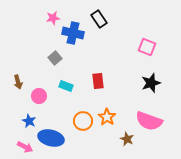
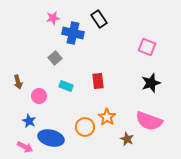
orange circle: moved 2 px right, 6 px down
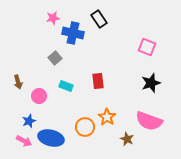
blue star: rotated 24 degrees clockwise
pink arrow: moved 1 px left, 6 px up
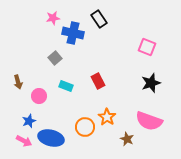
red rectangle: rotated 21 degrees counterclockwise
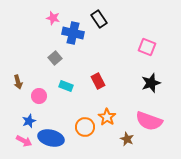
pink star: rotated 24 degrees clockwise
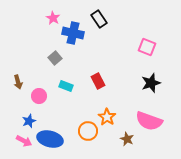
pink star: rotated 16 degrees clockwise
orange circle: moved 3 px right, 4 px down
blue ellipse: moved 1 px left, 1 px down
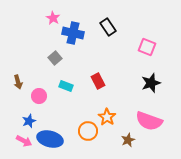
black rectangle: moved 9 px right, 8 px down
brown star: moved 1 px right, 1 px down; rotated 24 degrees clockwise
